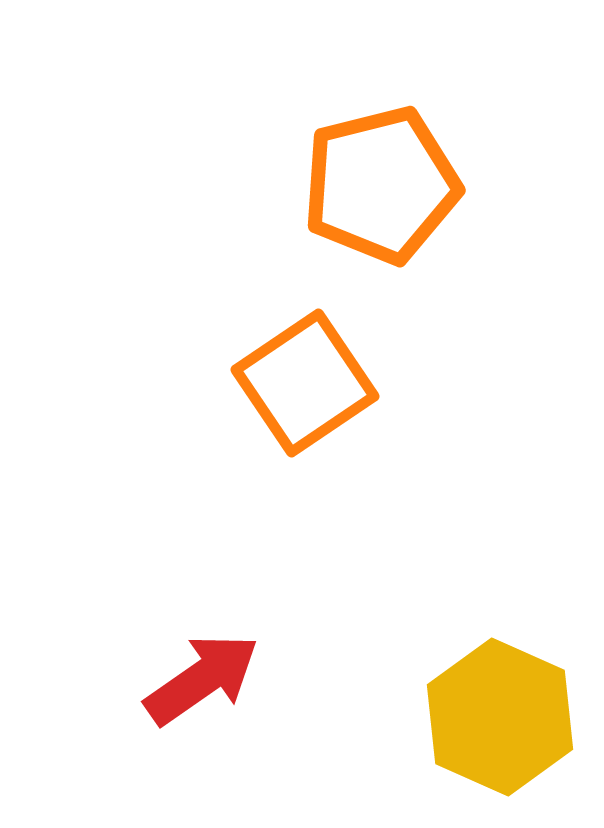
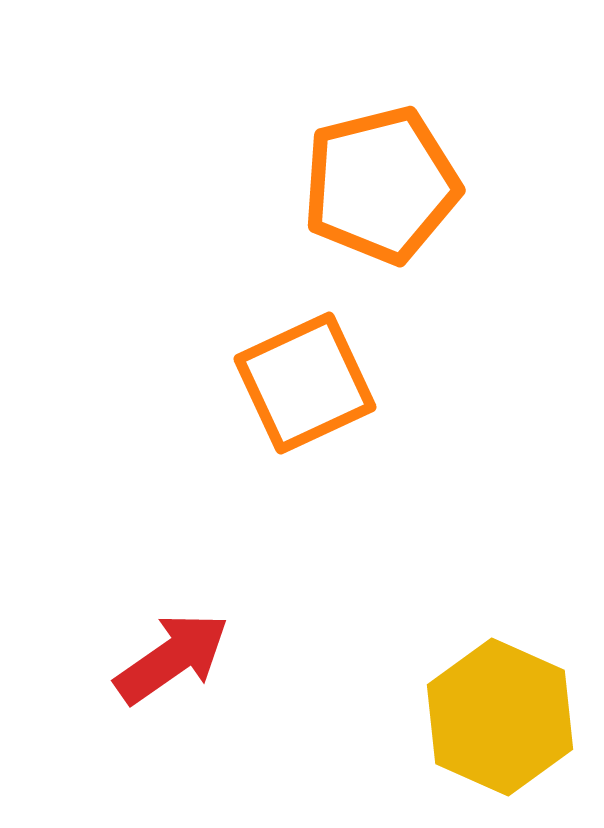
orange square: rotated 9 degrees clockwise
red arrow: moved 30 px left, 21 px up
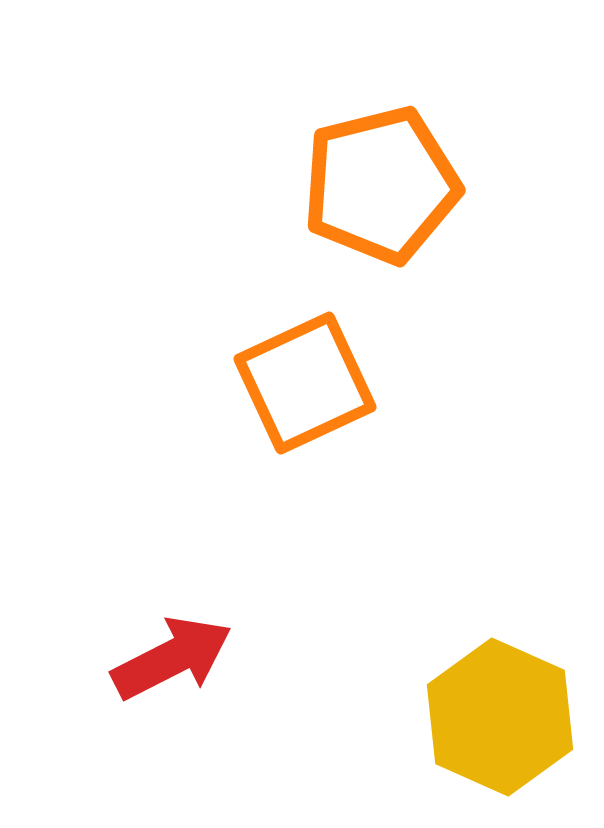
red arrow: rotated 8 degrees clockwise
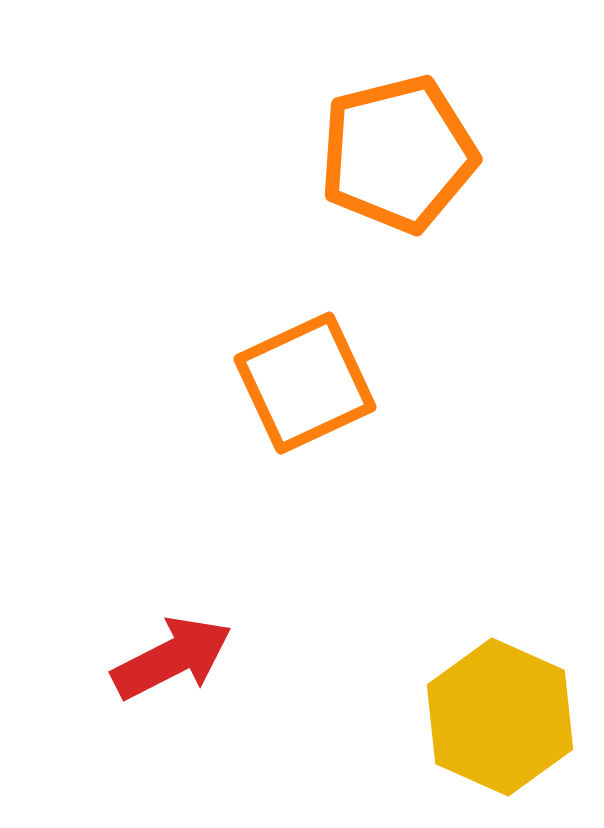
orange pentagon: moved 17 px right, 31 px up
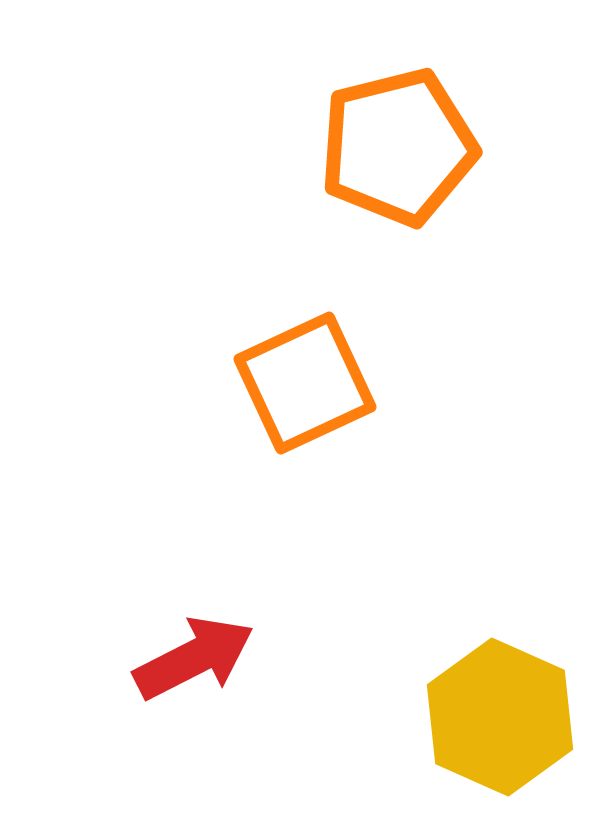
orange pentagon: moved 7 px up
red arrow: moved 22 px right
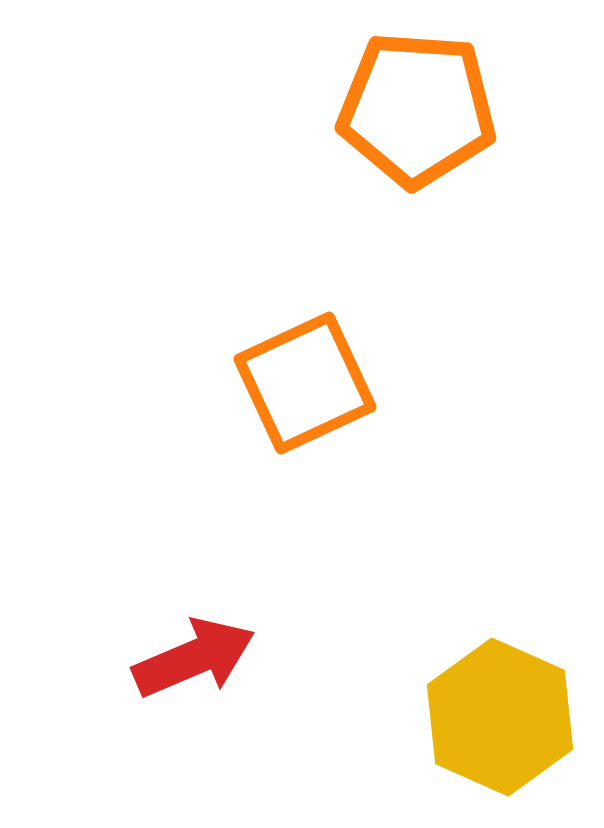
orange pentagon: moved 19 px right, 38 px up; rotated 18 degrees clockwise
red arrow: rotated 4 degrees clockwise
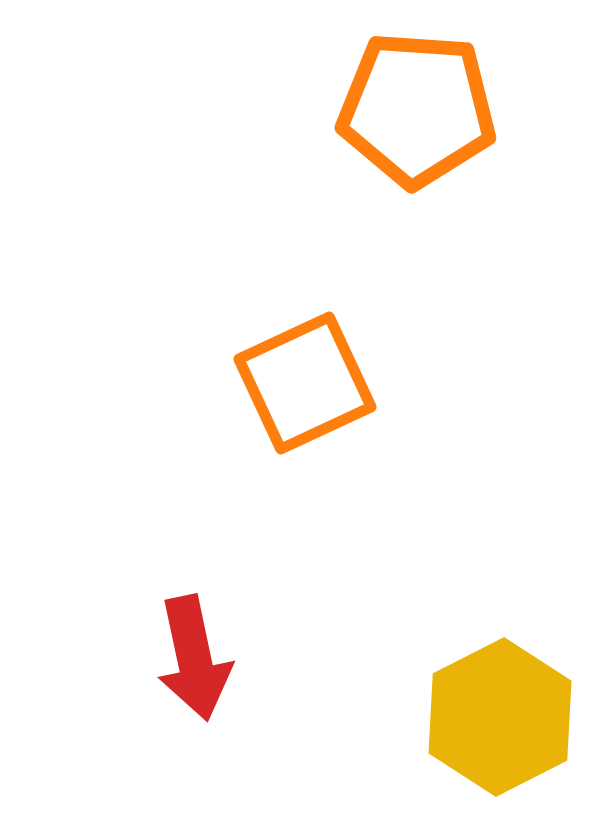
red arrow: rotated 101 degrees clockwise
yellow hexagon: rotated 9 degrees clockwise
